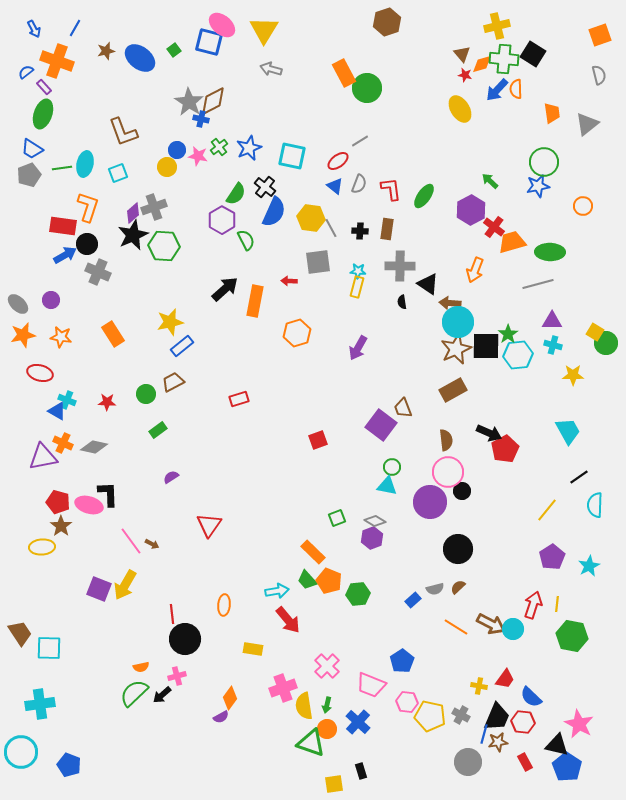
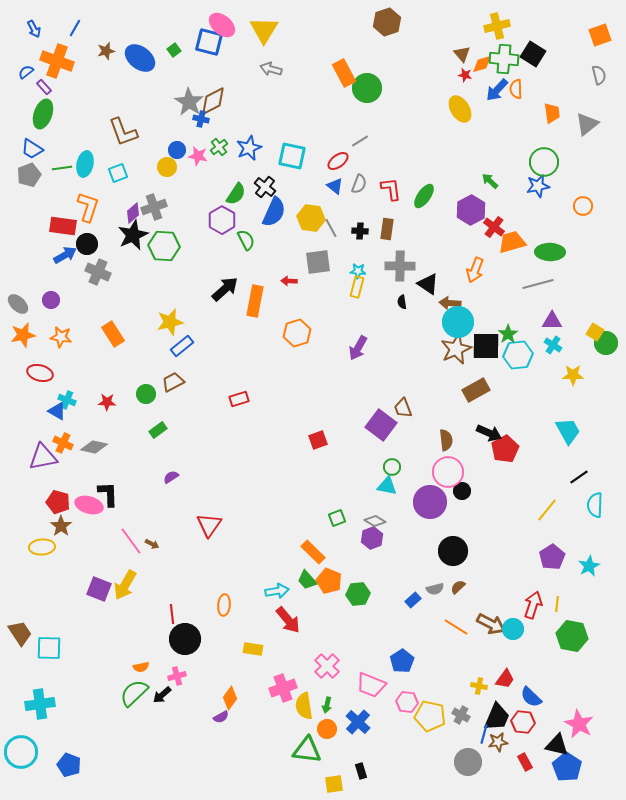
cyan cross at (553, 345): rotated 18 degrees clockwise
brown rectangle at (453, 390): moved 23 px right
black circle at (458, 549): moved 5 px left, 2 px down
green triangle at (311, 743): moved 4 px left, 7 px down; rotated 12 degrees counterclockwise
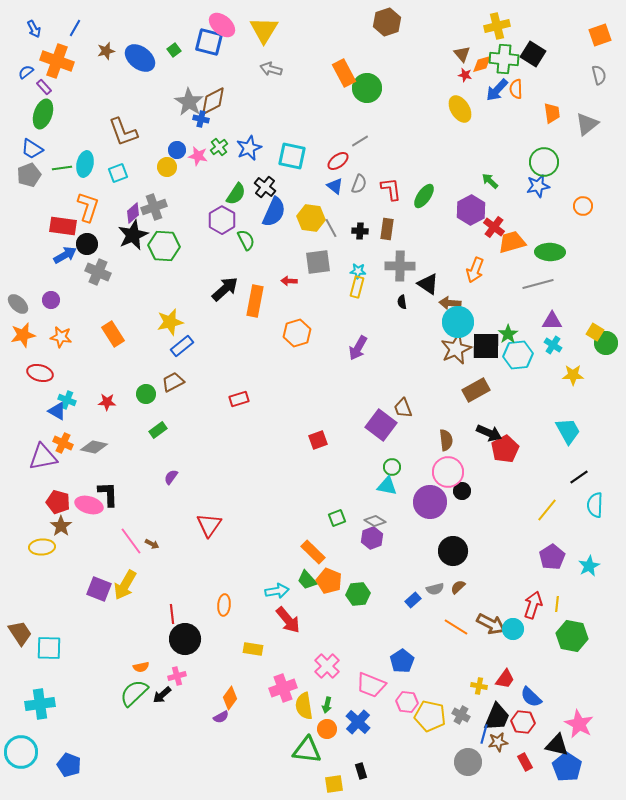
purple semicircle at (171, 477): rotated 21 degrees counterclockwise
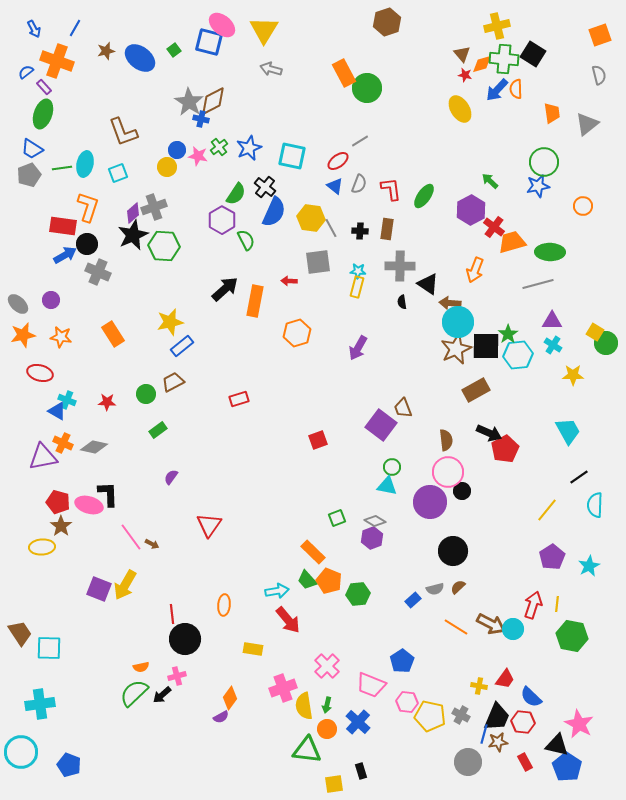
pink line at (131, 541): moved 4 px up
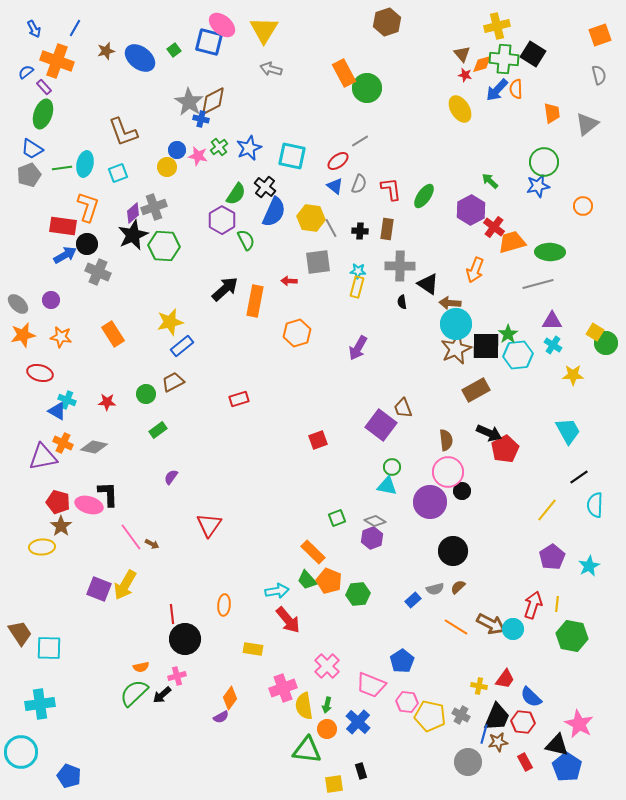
cyan circle at (458, 322): moved 2 px left, 2 px down
blue pentagon at (69, 765): moved 11 px down
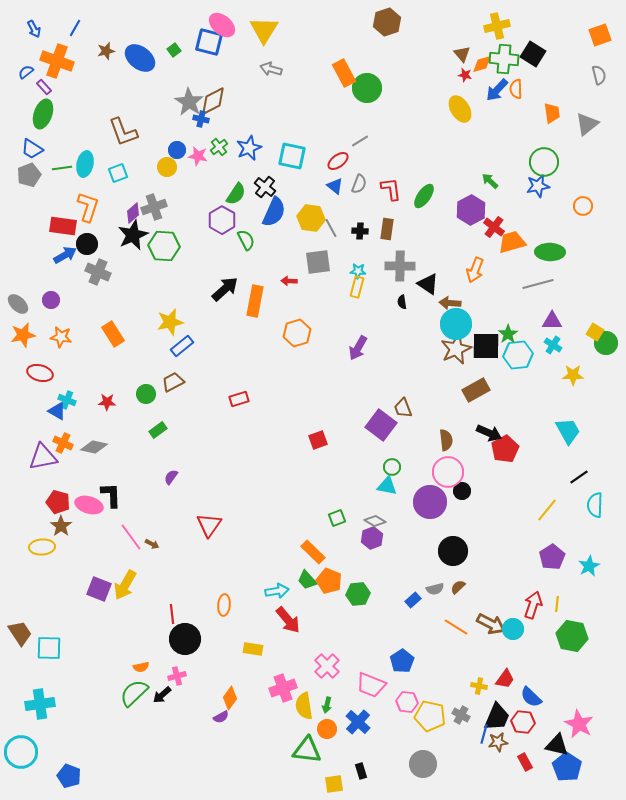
black L-shape at (108, 494): moved 3 px right, 1 px down
gray circle at (468, 762): moved 45 px left, 2 px down
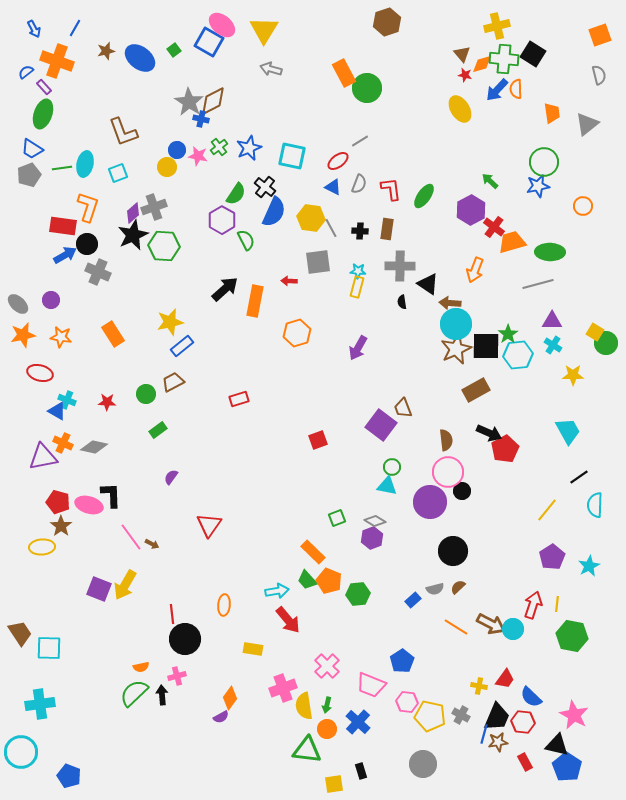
blue square at (209, 42): rotated 16 degrees clockwise
blue triangle at (335, 186): moved 2 px left, 1 px down; rotated 12 degrees counterclockwise
black arrow at (162, 695): rotated 126 degrees clockwise
pink star at (579, 724): moved 5 px left, 9 px up
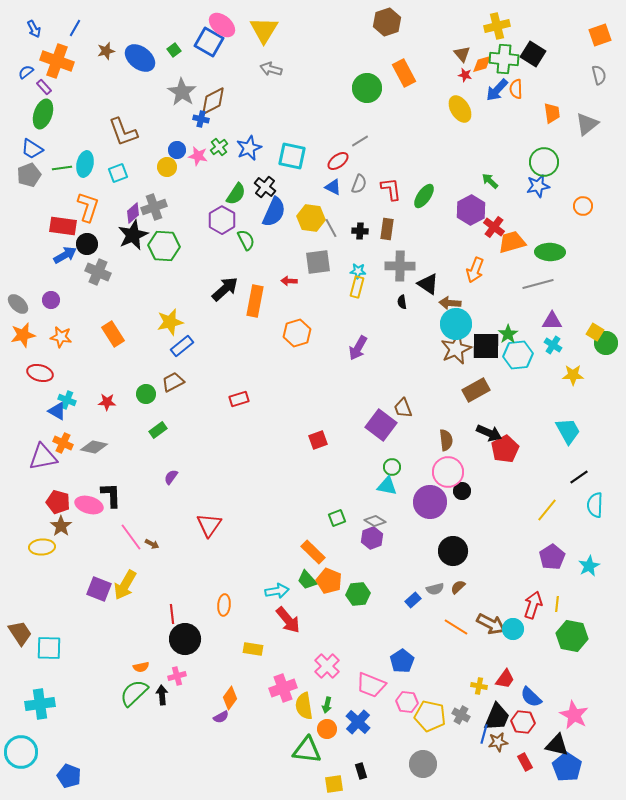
orange rectangle at (344, 73): moved 60 px right
gray star at (189, 102): moved 7 px left, 10 px up
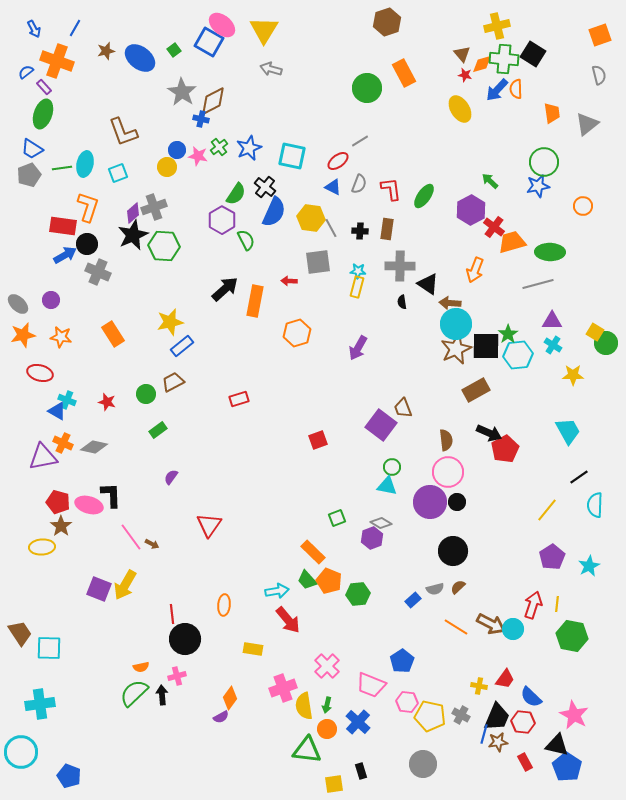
red star at (107, 402): rotated 12 degrees clockwise
black circle at (462, 491): moved 5 px left, 11 px down
gray diamond at (375, 521): moved 6 px right, 2 px down
